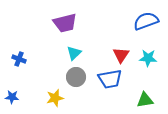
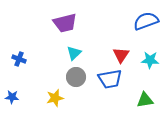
cyan star: moved 2 px right, 2 px down
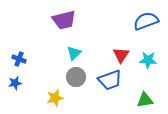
purple trapezoid: moved 1 px left, 3 px up
cyan star: moved 2 px left
blue trapezoid: moved 1 px down; rotated 10 degrees counterclockwise
blue star: moved 3 px right, 14 px up; rotated 16 degrees counterclockwise
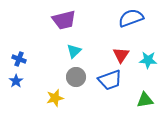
blue semicircle: moved 15 px left, 3 px up
cyan triangle: moved 2 px up
blue star: moved 1 px right, 2 px up; rotated 24 degrees counterclockwise
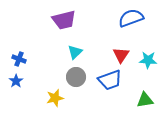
cyan triangle: moved 1 px right, 1 px down
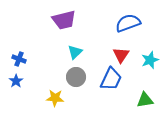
blue semicircle: moved 3 px left, 5 px down
cyan star: moved 2 px right; rotated 24 degrees counterclockwise
blue trapezoid: moved 1 px right, 1 px up; rotated 45 degrees counterclockwise
yellow star: rotated 18 degrees clockwise
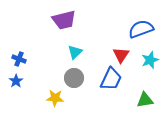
blue semicircle: moved 13 px right, 6 px down
gray circle: moved 2 px left, 1 px down
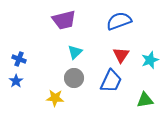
blue semicircle: moved 22 px left, 8 px up
blue trapezoid: moved 2 px down
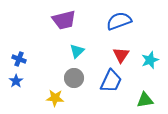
cyan triangle: moved 2 px right, 1 px up
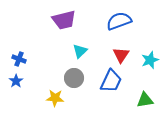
cyan triangle: moved 3 px right
